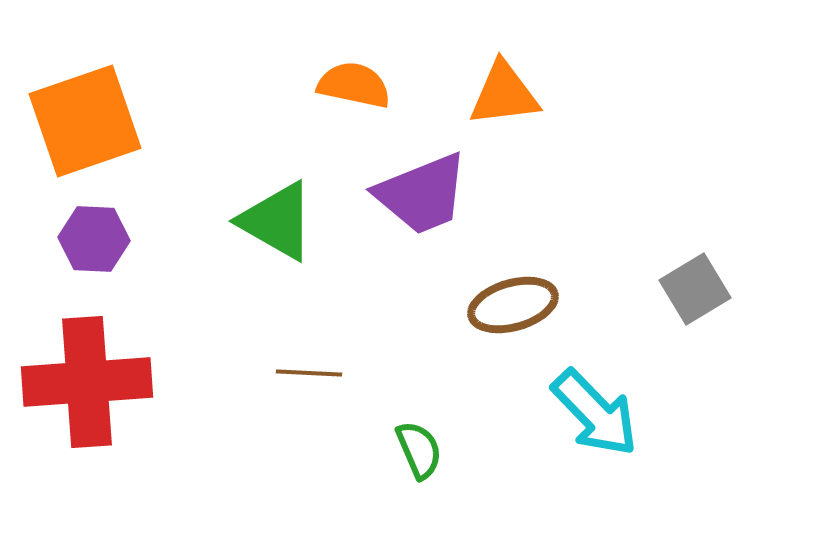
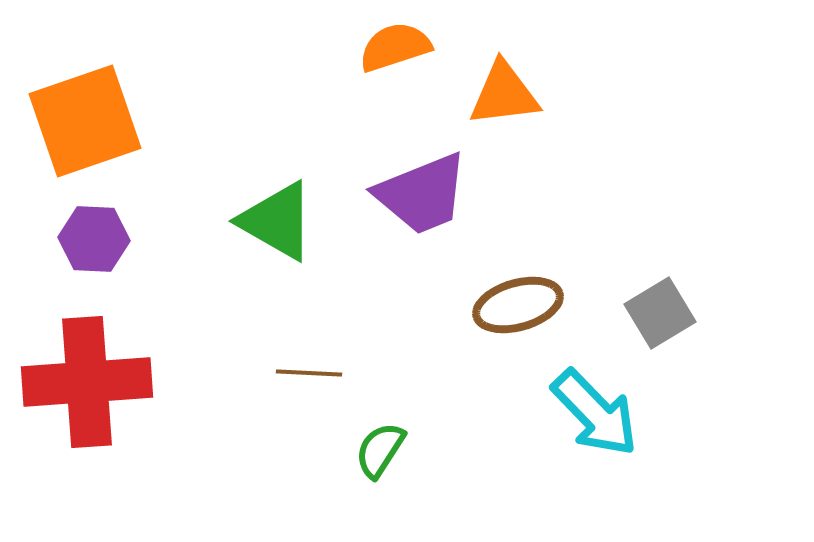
orange semicircle: moved 41 px right, 38 px up; rotated 30 degrees counterclockwise
gray square: moved 35 px left, 24 px down
brown ellipse: moved 5 px right
green semicircle: moved 39 px left; rotated 124 degrees counterclockwise
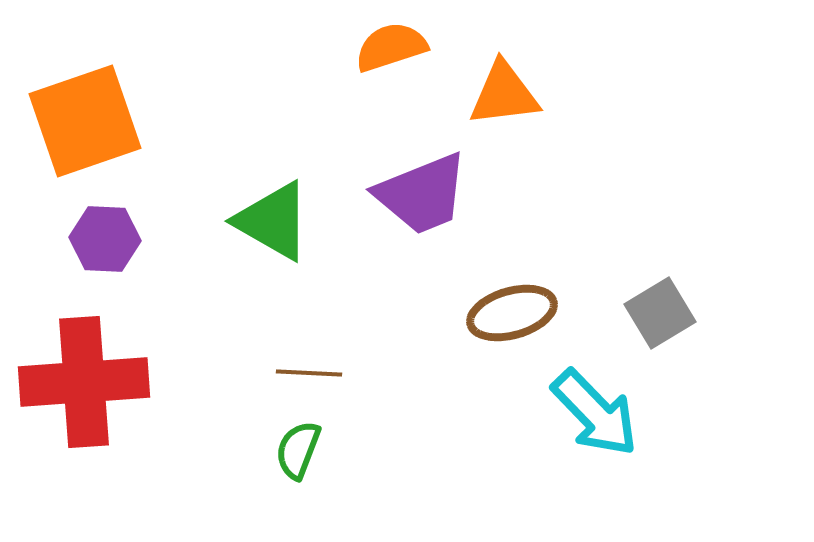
orange semicircle: moved 4 px left
green triangle: moved 4 px left
purple hexagon: moved 11 px right
brown ellipse: moved 6 px left, 8 px down
red cross: moved 3 px left
green semicircle: moved 82 px left; rotated 12 degrees counterclockwise
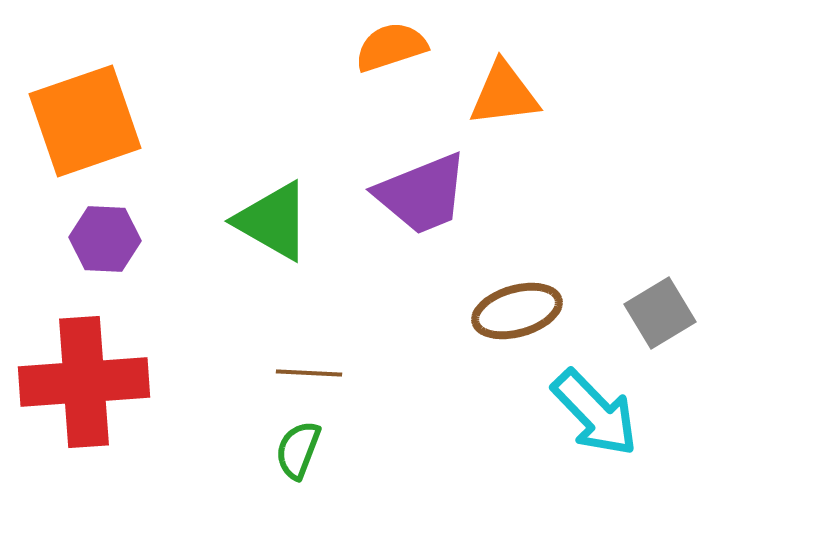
brown ellipse: moved 5 px right, 2 px up
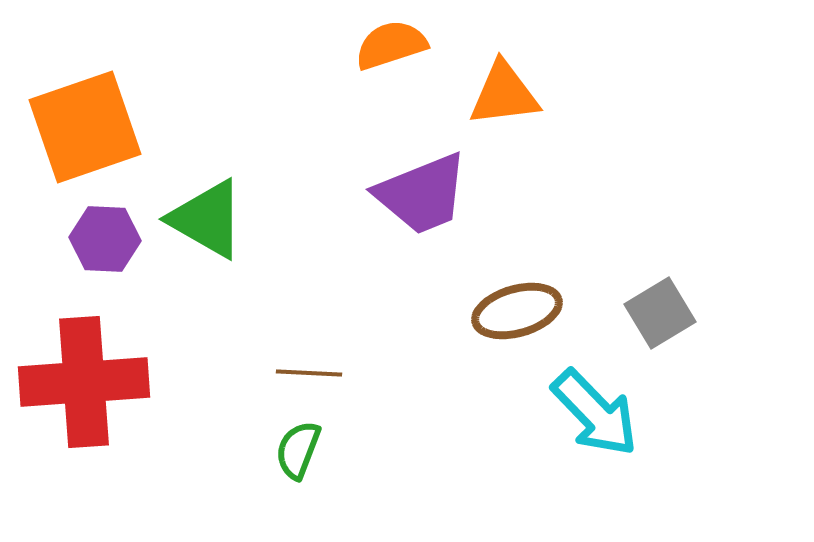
orange semicircle: moved 2 px up
orange square: moved 6 px down
green triangle: moved 66 px left, 2 px up
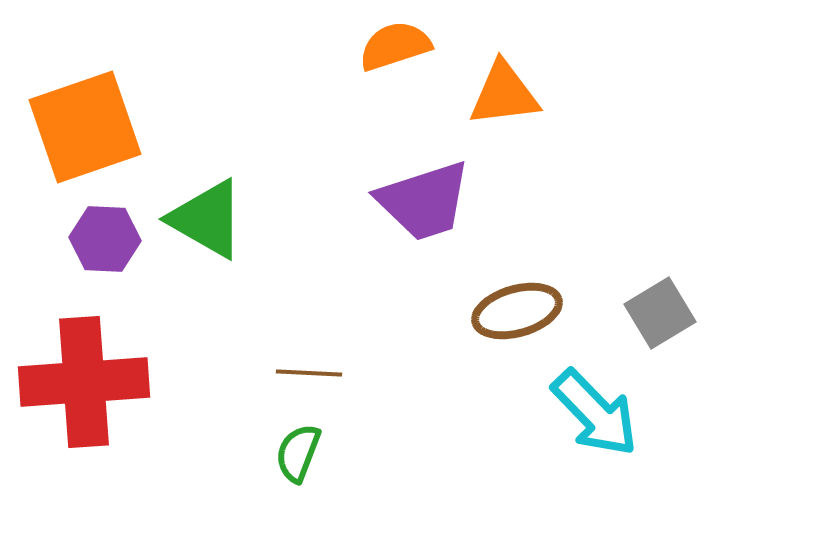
orange semicircle: moved 4 px right, 1 px down
purple trapezoid: moved 2 px right, 7 px down; rotated 4 degrees clockwise
green semicircle: moved 3 px down
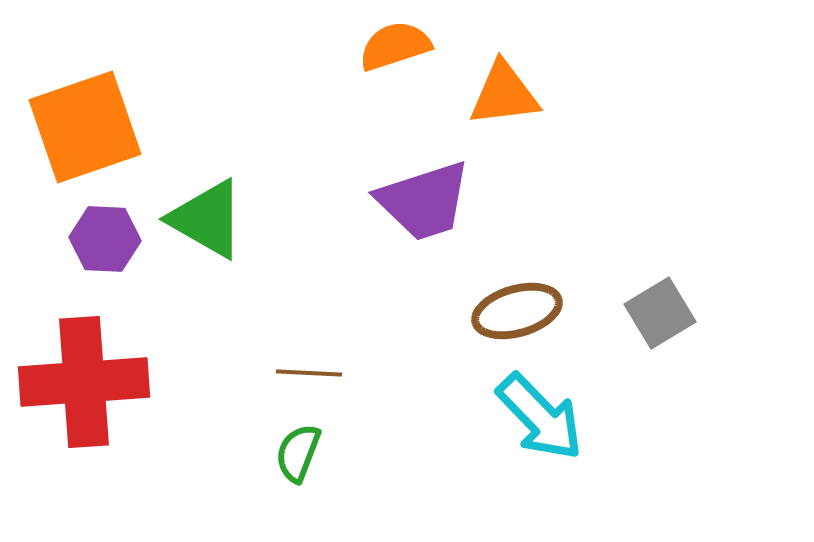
cyan arrow: moved 55 px left, 4 px down
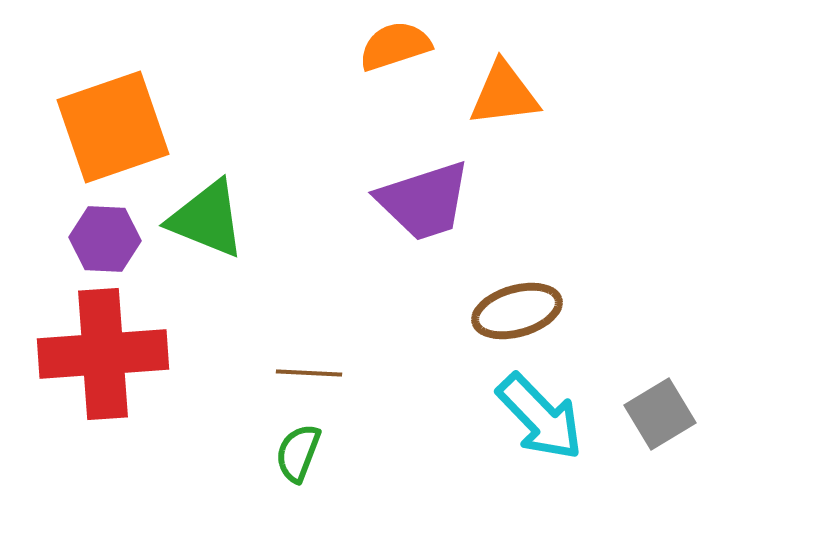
orange square: moved 28 px right
green triangle: rotated 8 degrees counterclockwise
gray square: moved 101 px down
red cross: moved 19 px right, 28 px up
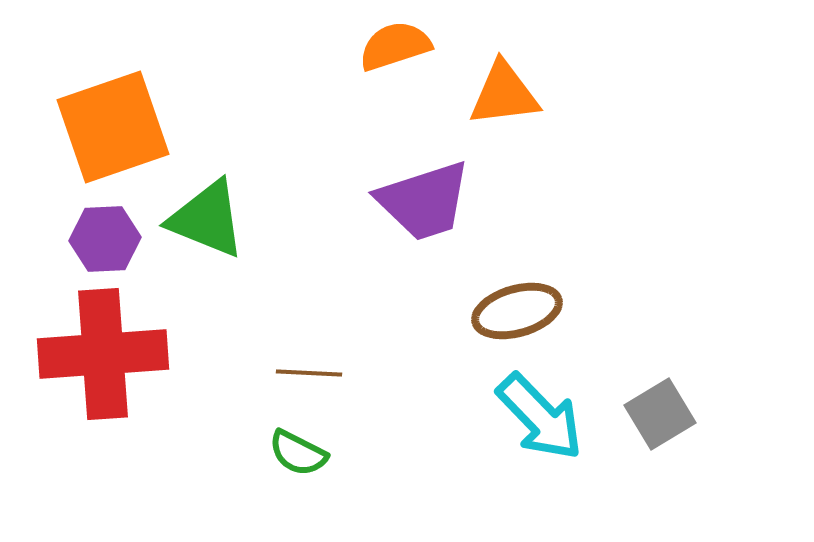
purple hexagon: rotated 6 degrees counterclockwise
green semicircle: rotated 84 degrees counterclockwise
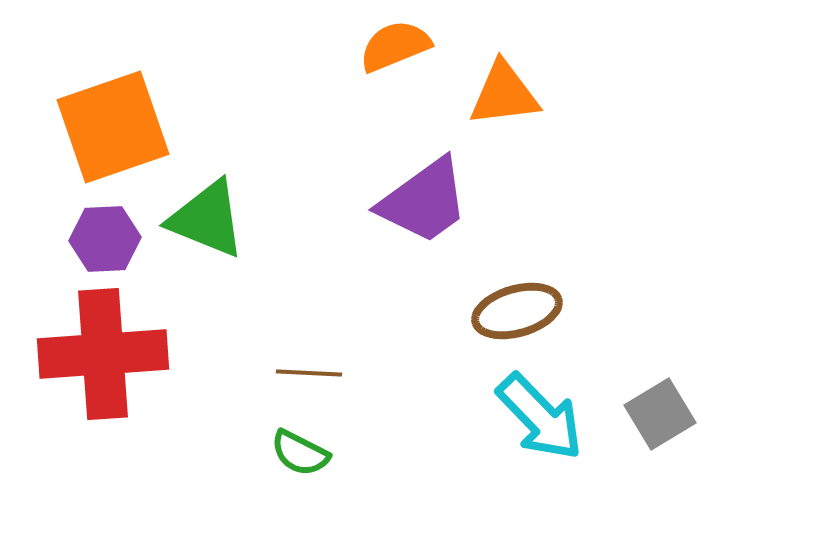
orange semicircle: rotated 4 degrees counterclockwise
purple trapezoid: rotated 18 degrees counterclockwise
green semicircle: moved 2 px right
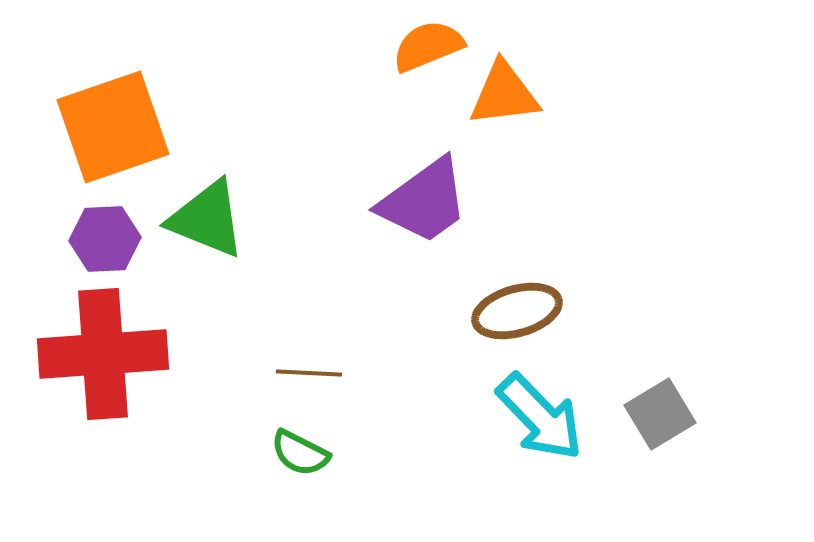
orange semicircle: moved 33 px right
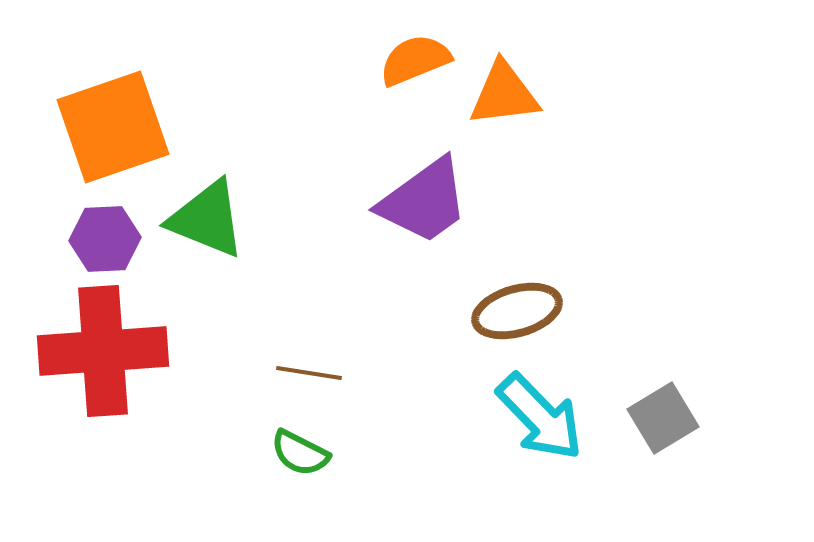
orange semicircle: moved 13 px left, 14 px down
red cross: moved 3 px up
brown line: rotated 6 degrees clockwise
gray square: moved 3 px right, 4 px down
